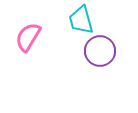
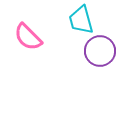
pink semicircle: rotated 76 degrees counterclockwise
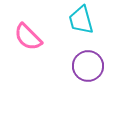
purple circle: moved 12 px left, 15 px down
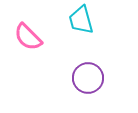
purple circle: moved 12 px down
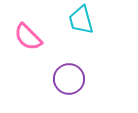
purple circle: moved 19 px left, 1 px down
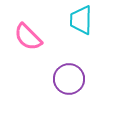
cyan trapezoid: rotated 16 degrees clockwise
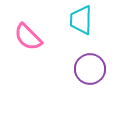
purple circle: moved 21 px right, 10 px up
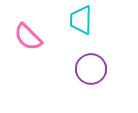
purple circle: moved 1 px right
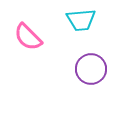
cyan trapezoid: rotated 96 degrees counterclockwise
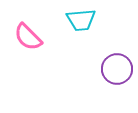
purple circle: moved 26 px right
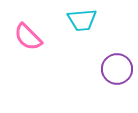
cyan trapezoid: moved 1 px right
